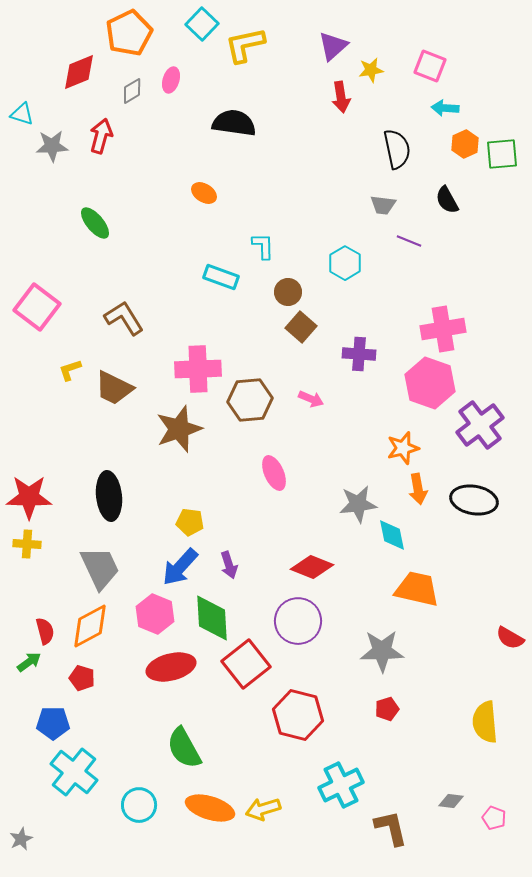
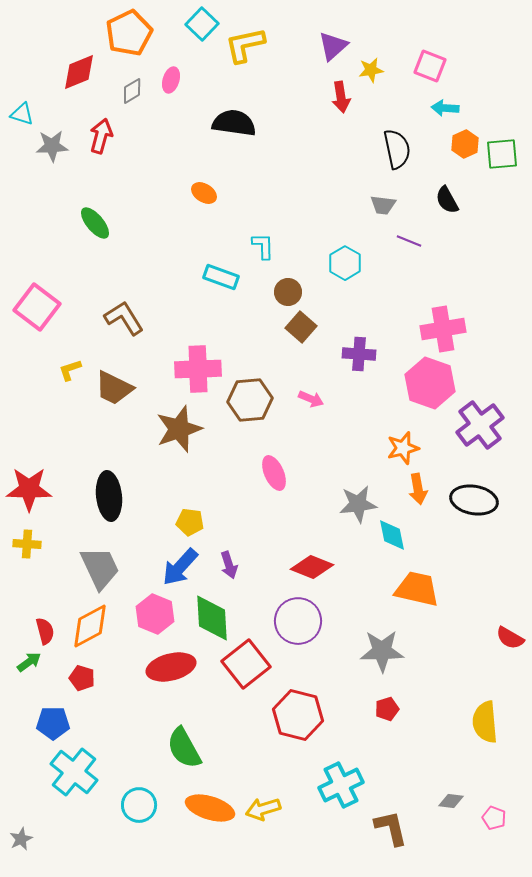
red star at (29, 497): moved 8 px up
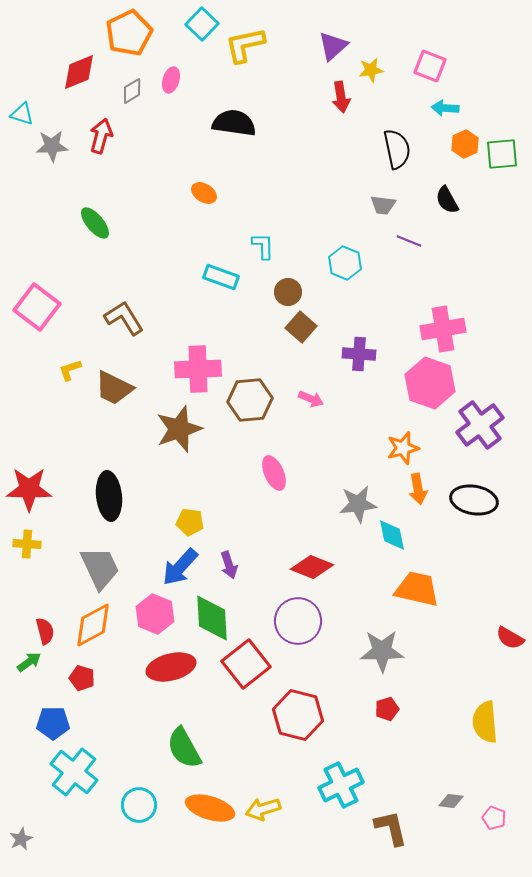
cyan hexagon at (345, 263): rotated 8 degrees counterclockwise
orange diamond at (90, 626): moved 3 px right, 1 px up
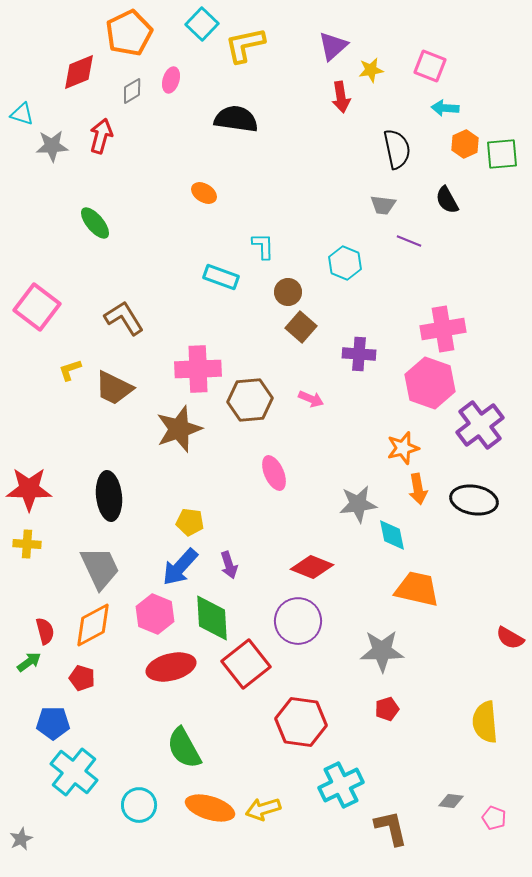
black semicircle at (234, 123): moved 2 px right, 4 px up
red hexagon at (298, 715): moved 3 px right, 7 px down; rotated 6 degrees counterclockwise
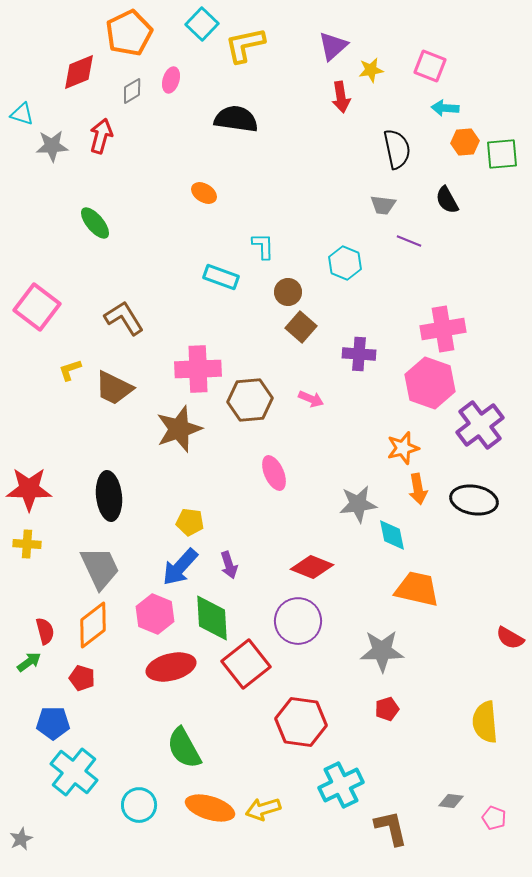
orange hexagon at (465, 144): moved 2 px up; rotated 20 degrees clockwise
orange diamond at (93, 625): rotated 9 degrees counterclockwise
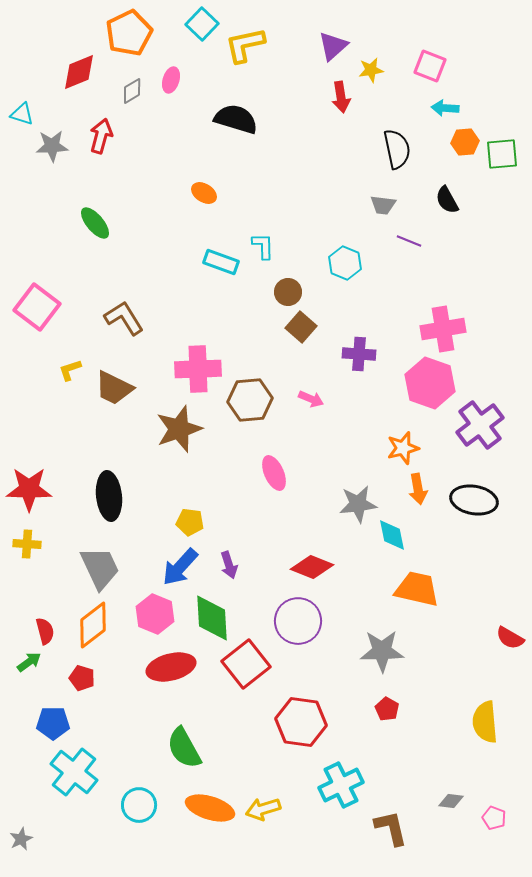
black semicircle at (236, 119): rotated 9 degrees clockwise
cyan rectangle at (221, 277): moved 15 px up
red pentagon at (387, 709): rotated 25 degrees counterclockwise
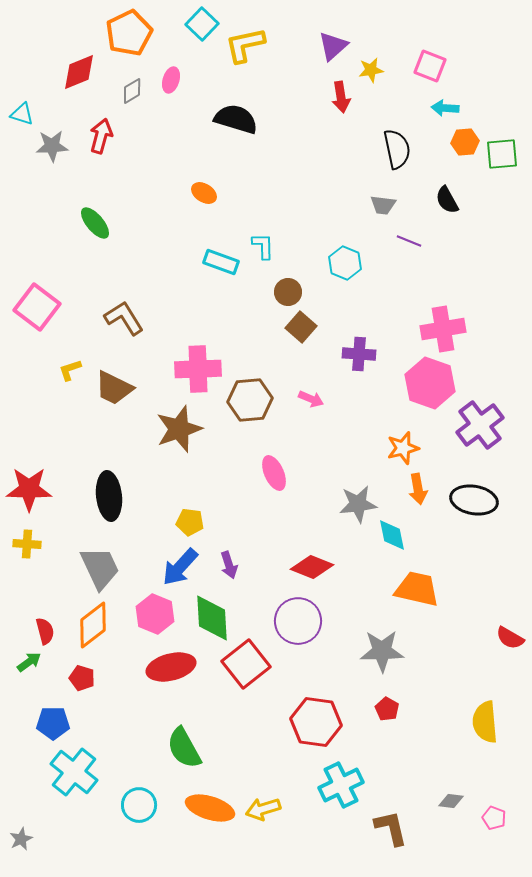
red hexagon at (301, 722): moved 15 px right
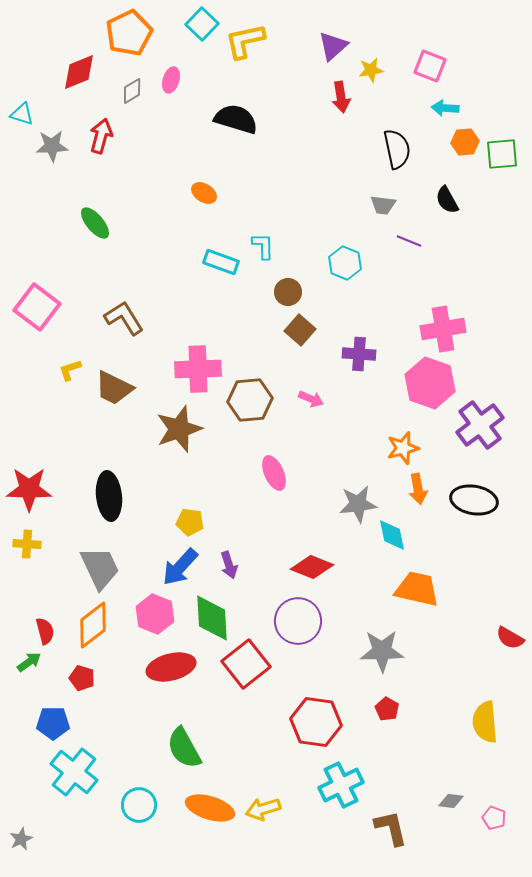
yellow L-shape at (245, 45): moved 4 px up
brown square at (301, 327): moved 1 px left, 3 px down
